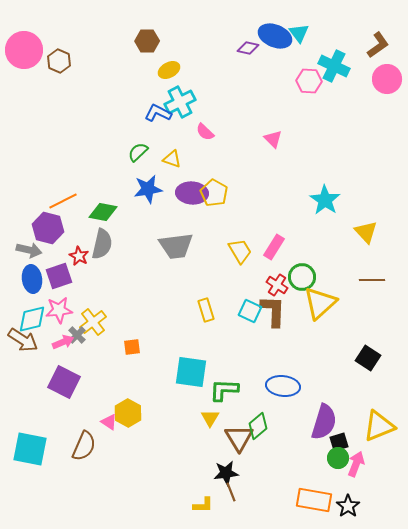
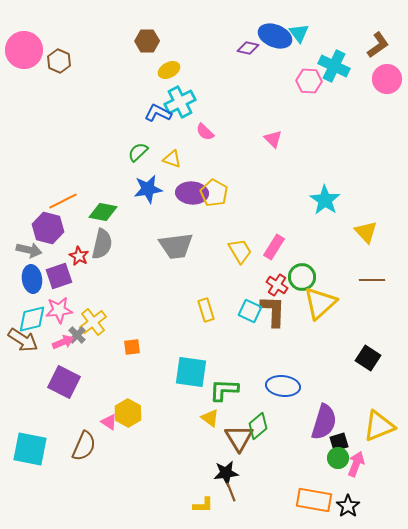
yellow triangle at (210, 418): rotated 24 degrees counterclockwise
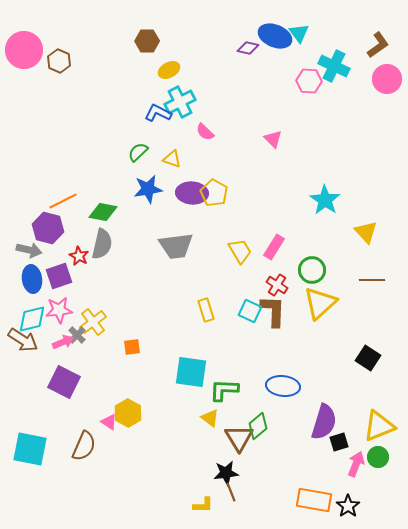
green circle at (302, 277): moved 10 px right, 7 px up
green circle at (338, 458): moved 40 px right, 1 px up
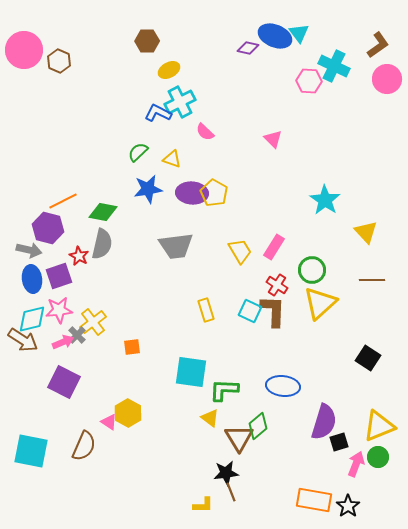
cyan square at (30, 449): moved 1 px right, 2 px down
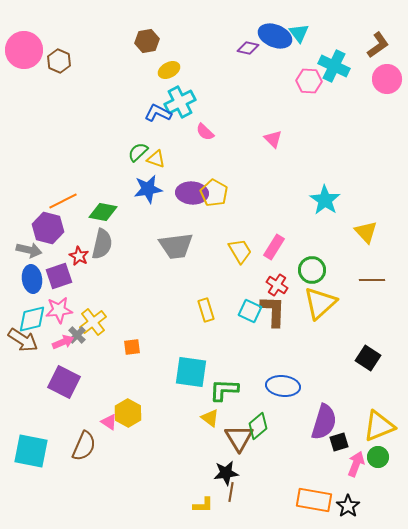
brown hexagon at (147, 41): rotated 10 degrees counterclockwise
yellow triangle at (172, 159): moved 16 px left
brown line at (231, 492): rotated 30 degrees clockwise
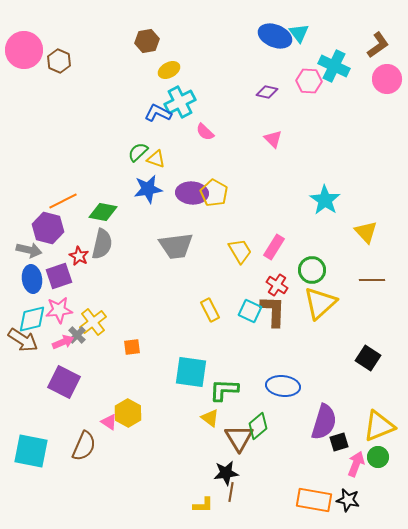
purple diamond at (248, 48): moved 19 px right, 44 px down
yellow rectangle at (206, 310): moved 4 px right; rotated 10 degrees counterclockwise
black star at (348, 506): moved 6 px up; rotated 25 degrees counterclockwise
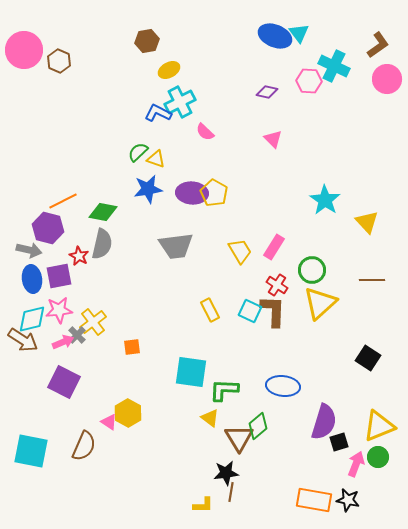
yellow triangle at (366, 232): moved 1 px right, 10 px up
purple square at (59, 276): rotated 8 degrees clockwise
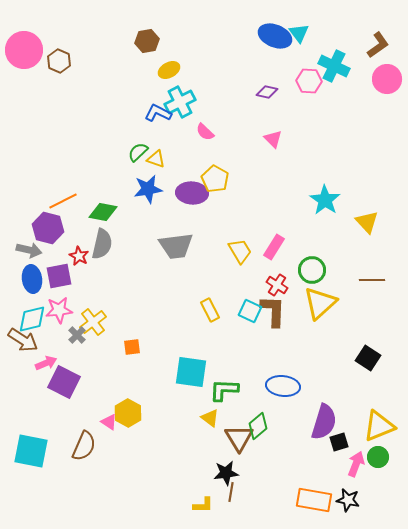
yellow pentagon at (214, 193): moved 1 px right, 14 px up
pink arrow at (63, 342): moved 17 px left, 21 px down
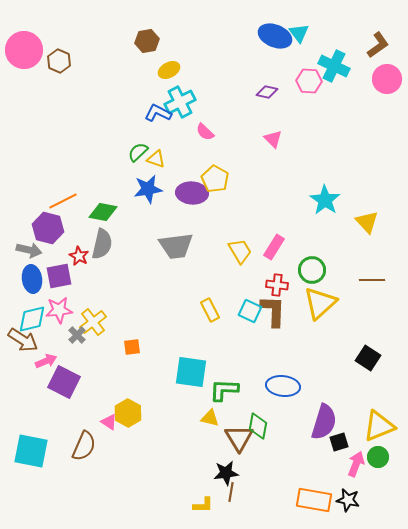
red cross at (277, 285): rotated 25 degrees counterclockwise
pink arrow at (46, 363): moved 2 px up
yellow triangle at (210, 418): rotated 24 degrees counterclockwise
green diamond at (258, 426): rotated 40 degrees counterclockwise
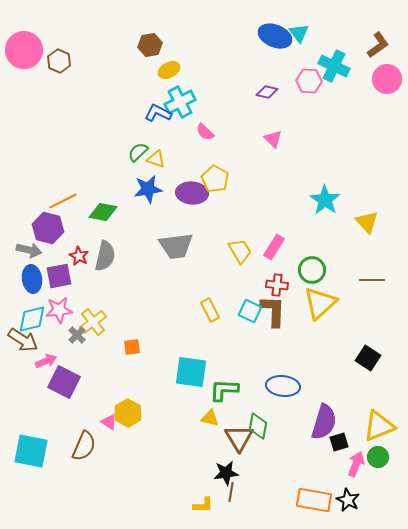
brown hexagon at (147, 41): moved 3 px right, 4 px down
gray semicircle at (102, 244): moved 3 px right, 12 px down
black star at (348, 500): rotated 15 degrees clockwise
